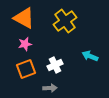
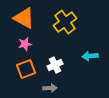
yellow cross: moved 1 px down
cyan arrow: rotated 28 degrees counterclockwise
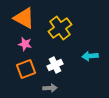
yellow cross: moved 5 px left, 6 px down
pink star: rotated 24 degrees clockwise
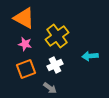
yellow cross: moved 3 px left, 8 px down
gray arrow: rotated 40 degrees clockwise
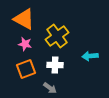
orange triangle: moved 1 px down
white cross: rotated 28 degrees clockwise
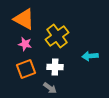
white cross: moved 2 px down
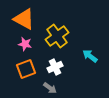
cyan arrow: rotated 42 degrees clockwise
white cross: rotated 28 degrees counterclockwise
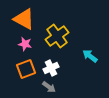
white cross: moved 4 px left, 1 px down
gray arrow: moved 1 px left, 1 px up
